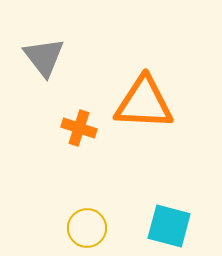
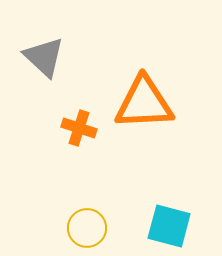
gray triangle: rotated 9 degrees counterclockwise
orange triangle: rotated 6 degrees counterclockwise
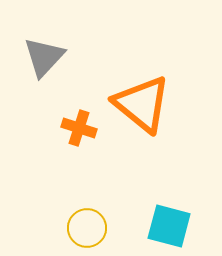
gray triangle: rotated 30 degrees clockwise
orange triangle: moved 2 px left, 1 px down; rotated 42 degrees clockwise
